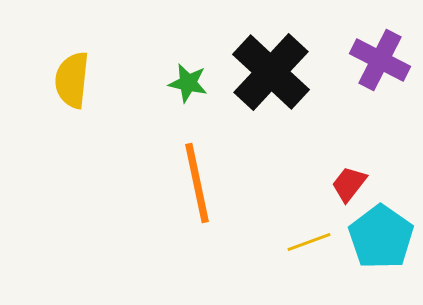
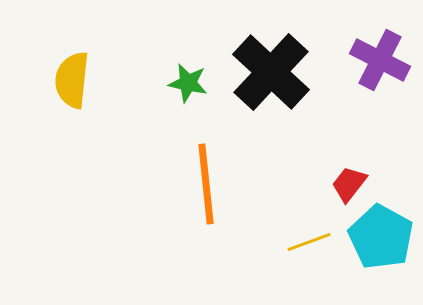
orange line: moved 9 px right, 1 px down; rotated 6 degrees clockwise
cyan pentagon: rotated 6 degrees counterclockwise
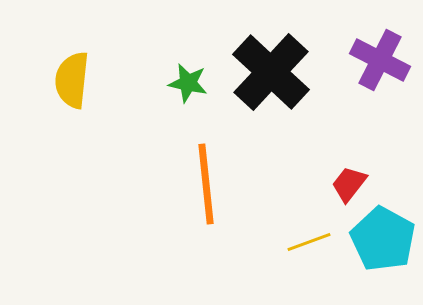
cyan pentagon: moved 2 px right, 2 px down
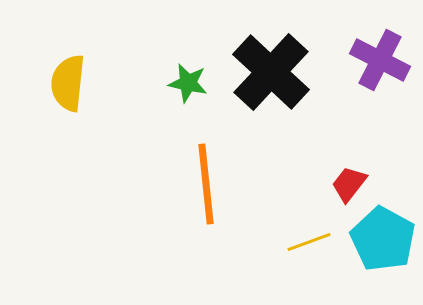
yellow semicircle: moved 4 px left, 3 px down
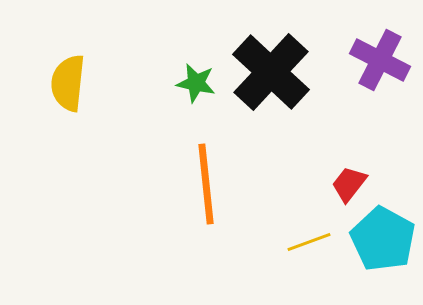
green star: moved 8 px right
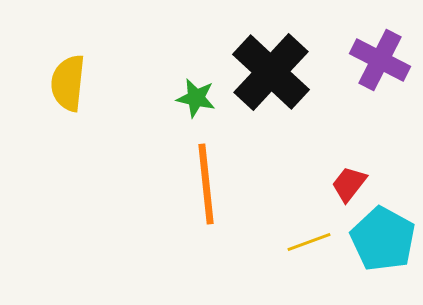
green star: moved 15 px down
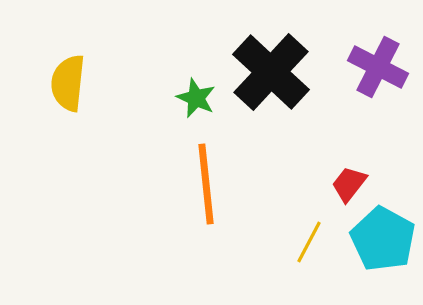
purple cross: moved 2 px left, 7 px down
green star: rotated 12 degrees clockwise
yellow line: rotated 42 degrees counterclockwise
